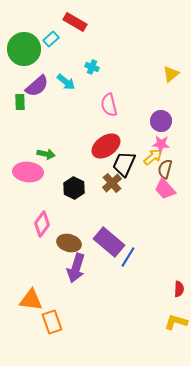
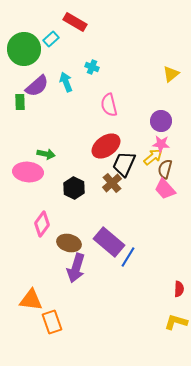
cyan arrow: rotated 150 degrees counterclockwise
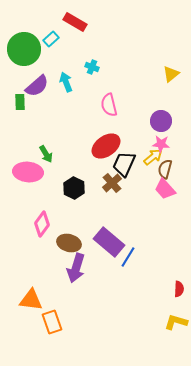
green arrow: rotated 48 degrees clockwise
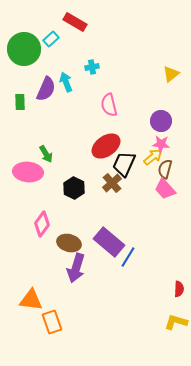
cyan cross: rotated 32 degrees counterclockwise
purple semicircle: moved 9 px right, 3 px down; rotated 25 degrees counterclockwise
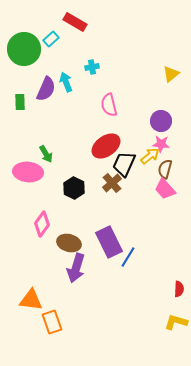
yellow arrow: moved 3 px left, 1 px up
purple rectangle: rotated 24 degrees clockwise
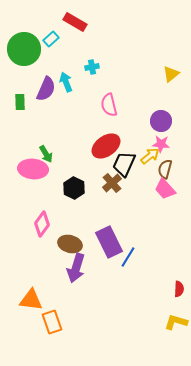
pink ellipse: moved 5 px right, 3 px up
brown ellipse: moved 1 px right, 1 px down
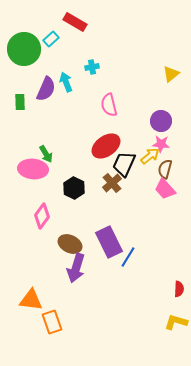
pink diamond: moved 8 px up
brown ellipse: rotated 10 degrees clockwise
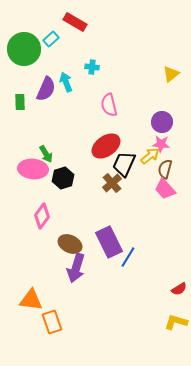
cyan cross: rotated 16 degrees clockwise
purple circle: moved 1 px right, 1 px down
black hexagon: moved 11 px left, 10 px up; rotated 15 degrees clockwise
red semicircle: rotated 56 degrees clockwise
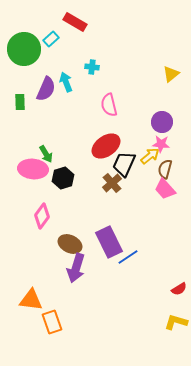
blue line: rotated 25 degrees clockwise
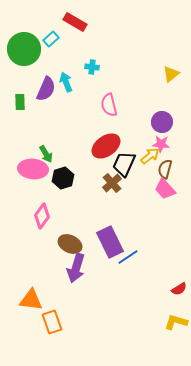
purple rectangle: moved 1 px right
